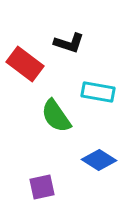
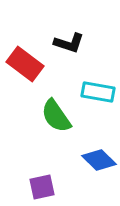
blue diamond: rotated 12 degrees clockwise
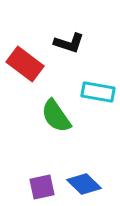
blue diamond: moved 15 px left, 24 px down
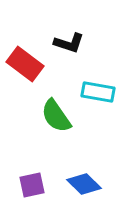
purple square: moved 10 px left, 2 px up
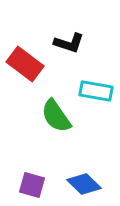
cyan rectangle: moved 2 px left, 1 px up
purple square: rotated 28 degrees clockwise
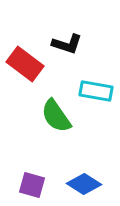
black L-shape: moved 2 px left, 1 px down
blue diamond: rotated 12 degrees counterclockwise
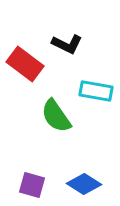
black L-shape: rotated 8 degrees clockwise
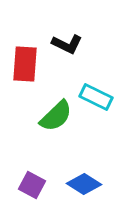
red rectangle: rotated 57 degrees clockwise
cyan rectangle: moved 6 px down; rotated 16 degrees clockwise
green semicircle: rotated 99 degrees counterclockwise
purple square: rotated 12 degrees clockwise
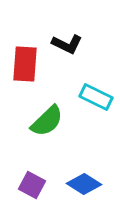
green semicircle: moved 9 px left, 5 px down
